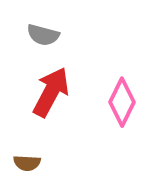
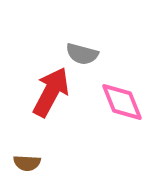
gray semicircle: moved 39 px right, 19 px down
pink diamond: rotated 48 degrees counterclockwise
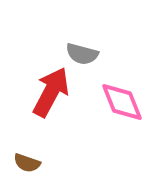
brown semicircle: rotated 16 degrees clockwise
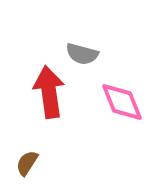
red arrow: moved 2 px left; rotated 36 degrees counterclockwise
brown semicircle: rotated 104 degrees clockwise
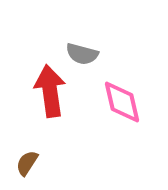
red arrow: moved 1 px right, 1 px up
pink diamond: rotated 9 degrees clockwise
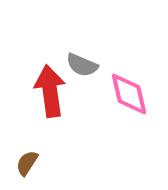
gray semicircle: moved 11 px down; rotated 8 degrees clockwise
pink diamond: moved 7 px right, 8 px up
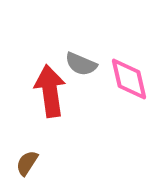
gray semicircle: moved 1 px left, 1 px up
pink diamond: moved 15 px up
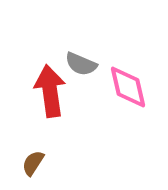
pink diamond: moved 1 px left, 8 px down
brown semicircle: moved 6 px right
